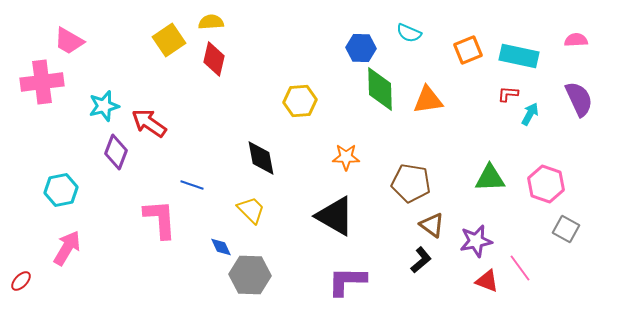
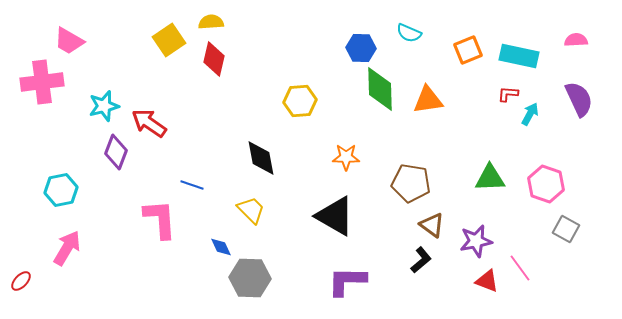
gray hexagon: moved 3 px down
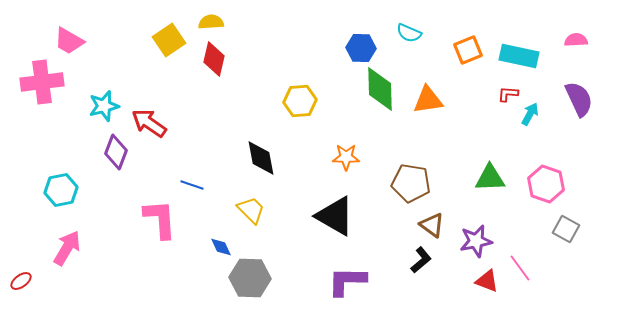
red ellipse: rotated 10 degrees clockwise
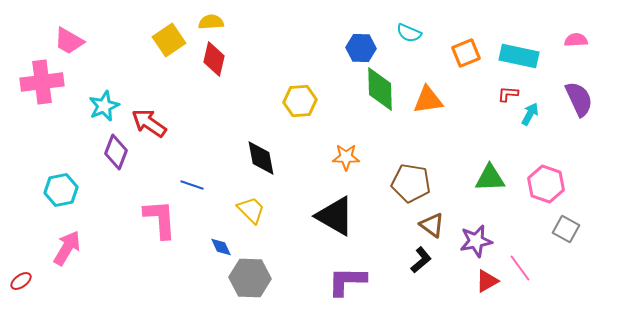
orange square: moved 2 px left, 3 px down
cyan star: rotated 8 degrees counterclockwise
red triangle: rotated 50 degrees counterclockwise
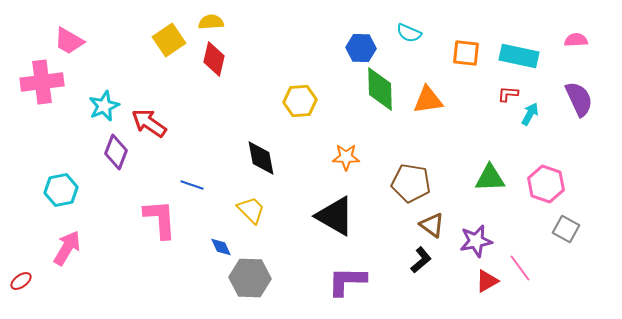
orange square: rotated 28 degrees clockwise
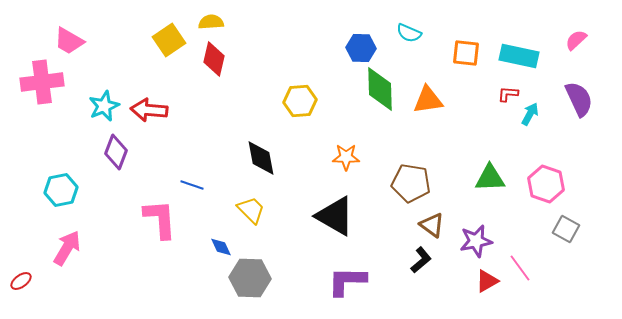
pink semicircle: rotated 40 degrees counterclockwise
red arrow: moved 13 px up; rotated 30 degrees counterclockwise
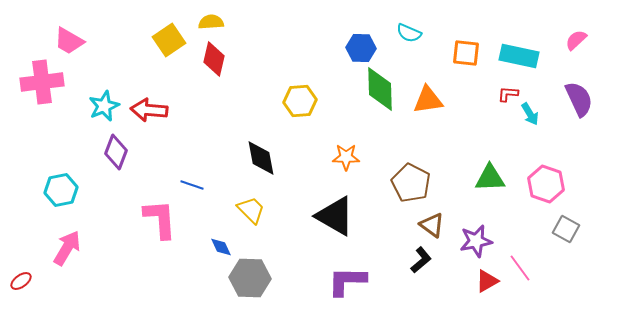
cyan arrow: rotated 120 degrees clockwise
brown pentagon: rotated 18 degrees clockwise
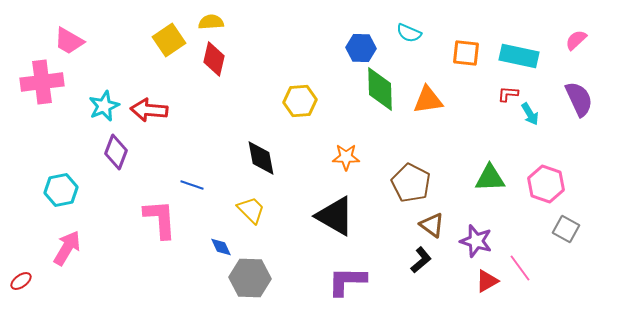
purple star: rotated 28 degrees clockwise
